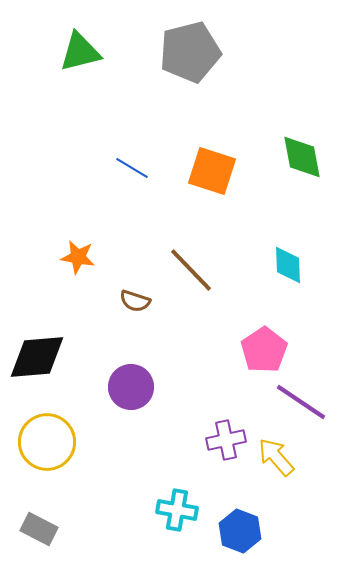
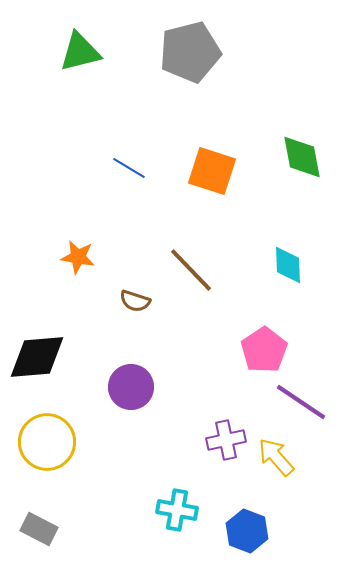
blue line: moved 3 px left
blue hexagon: moved 7 px right
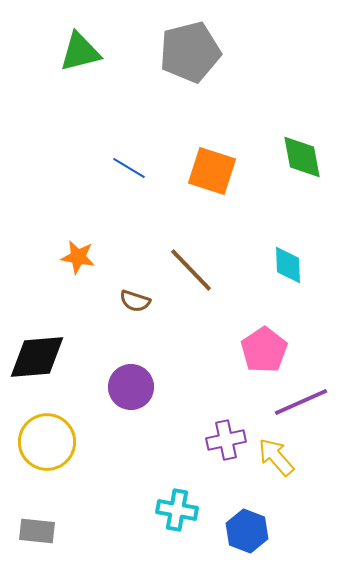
purple line: rotated 58 degrees counterclockwise
gray rectangle: moved 2 px left, 2 px down; rotated 21 degrees counterclockwise
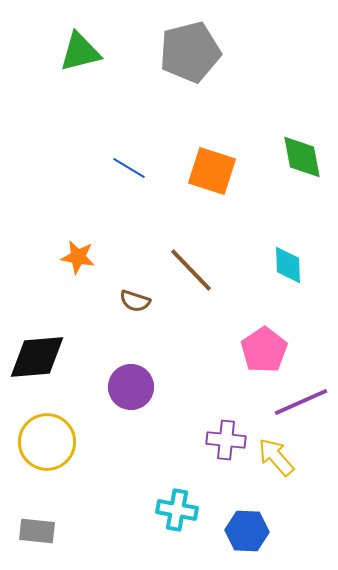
purple cross: rotated 18 degrees clockwise
blue hexagon: rotated 18 degrees counterclockwise
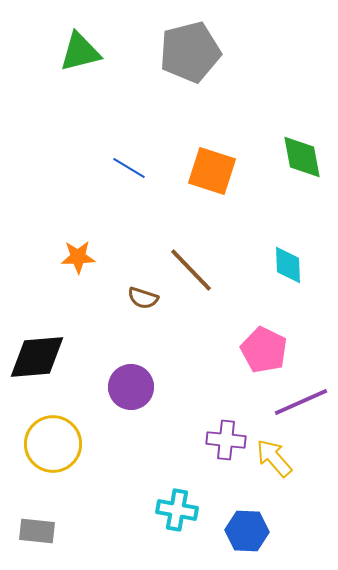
orange star: rotated 12 degrees counterclockwise
brown semicircle: moved 8 px right, 3 px up
pink pentagon: rotated 12 degrees counterclockwise
yellow circle: moved 6 px right, 2 px down
yellow arrow: moved 2 px left, 1 px down
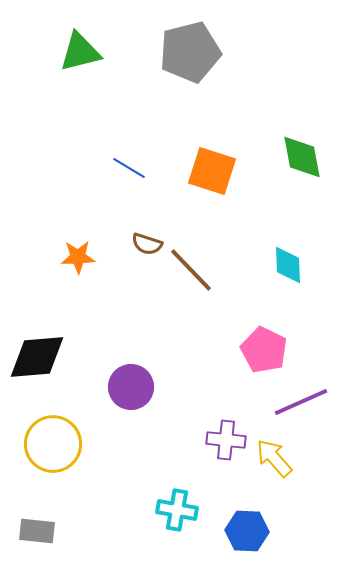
brown semicircle: moved 4 px right, 54 px up
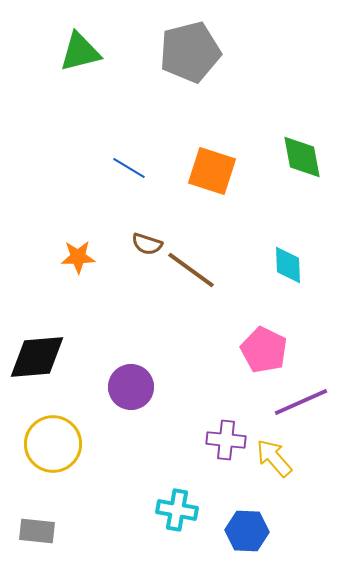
brown line: rotated 10 degrees counterclockwise
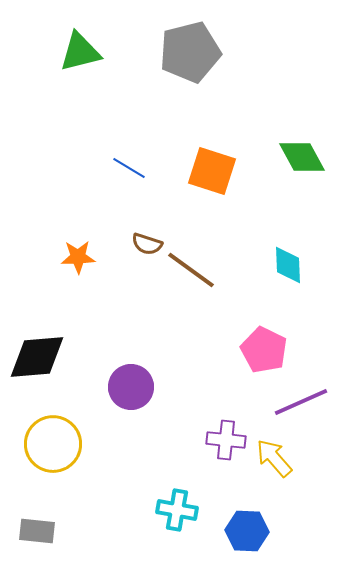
green diamond: rotated 18 degrees counterclockwise
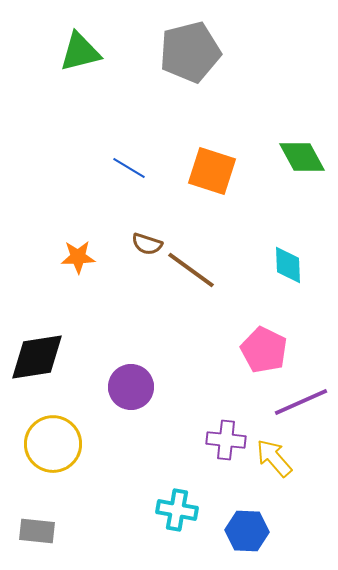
black diamond: rotated 4 degrees counterclockwise
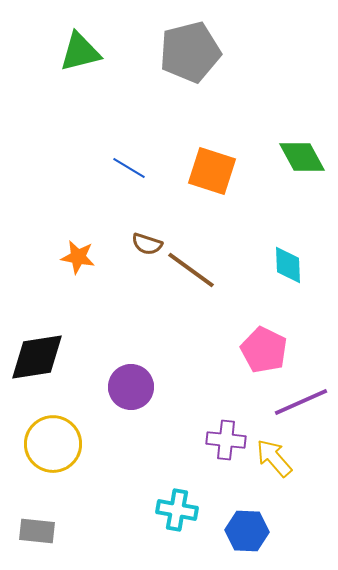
orange star: rotated 12 degrees clockwise
